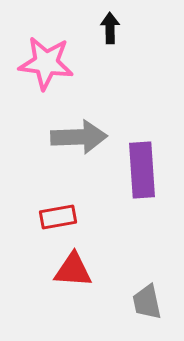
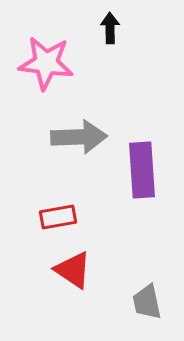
red triangle: rotated 30 degrees clockwise
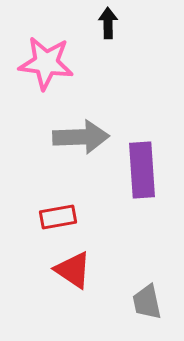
black arrow: moved 2 px left, 5 px up
gray arrow: moved 2 px right
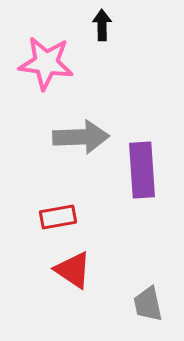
black arrow: moved 6 px left, 2 px down
gray trapezoid: moved 1 px right, 2 px down
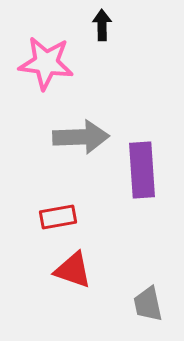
red triangle: rotated 15 degrees counterclockwise
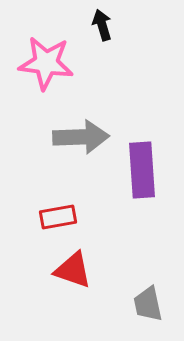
black arrow: rotated 16 degrees counterclockwise
